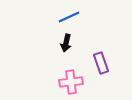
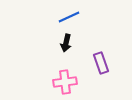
pink cross: moved 6 px left
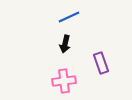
black arrow: moved 1 px left, 1 px down
pink cross: moved 1 px left, 1 px up
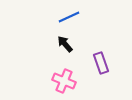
black arrow: rotated 126 degrees clockwise
pink cross: rotated 30 degrees clockwise
